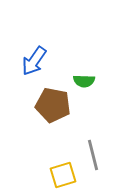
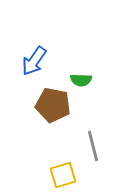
green semicircle: moved 3 px left, 1 px up
gray line: moved 9 px up
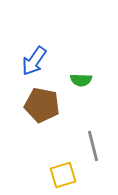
brown pentagon: moved 11 px left
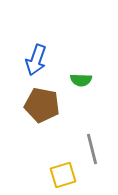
blue arrow: moved 2 px right, 1 px up; rotated 16 degrees counterclockwise
gray line: moved 1 px left, 3 px down
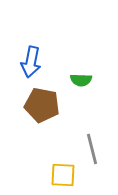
blue arrow: moved 5 px left, 2 px down; rotated 8 degrees counterclockwise
yellow square: rotated 20 degrees clockwise
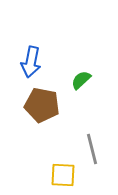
green semicircle: rotated 135 degrees clockwise
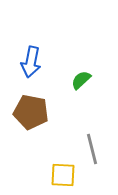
brown pentagon: moved 11 px left, 7 px down
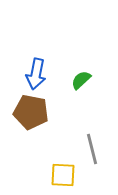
blue arrow: moved 5 px right, 12 px down
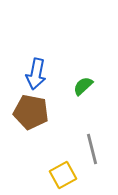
green semicircle: moved 2 px right, 6 px down
yellow square: rotated 32 degrees counterclockwise
